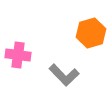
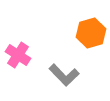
pink cross: rotated 25 degrees clockwise
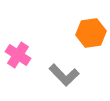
orange hexagon: rotated 8 degrees clockwise
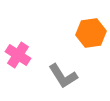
gray L-shape: moved 1 px left, 1 px down; rotated 12 degrees clockwise
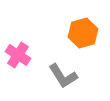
orange hexagon: moved 8 px left; rotated 8 degrees counterclockwise
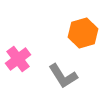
pink cross: moved 4 px down; rotated 20 degrees clockwise
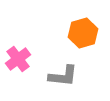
gray L-shape: rotated 52 degrees counterclockwise
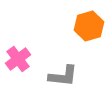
orange hexagon: moved 6 px right, 7 px up
